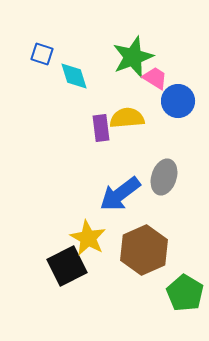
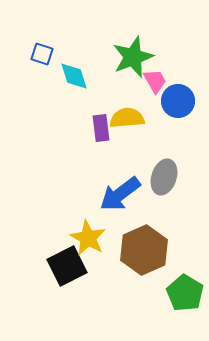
pink trapezoid: moved 3 px down; rotated 28 degrees clockwise
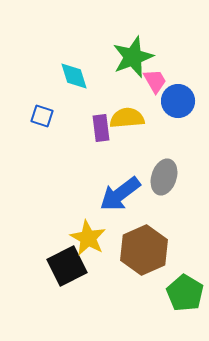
blue square: moved 62 px down
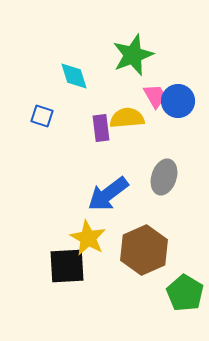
green star: moved 2 px up
pink trapezoid: moved 15 px down
blue arrow: moved 12 px left
black square: rotated 24 degrees clockwise
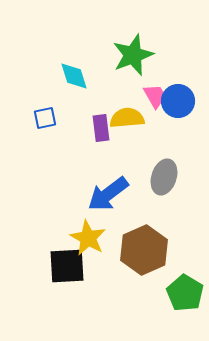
blue square: moved 3 px right, 2 px down; rotated 30 degrees counterclockwise
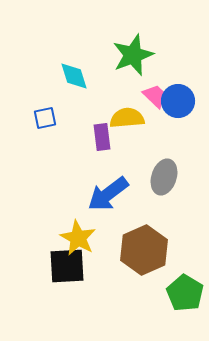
pink trapezoid: rotated 16 degrees counterclockwise
purple rectangle: moved 1 px right, 9 px down
yellow star: moved 10 px left
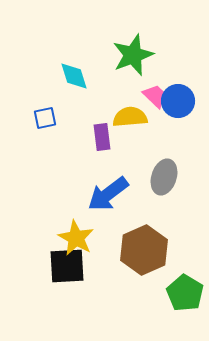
yellow semicircle: moved 3 px right, 1 px up
yellow star: moved 2 px left
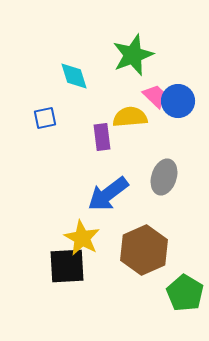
yellow star: moved 6 px right
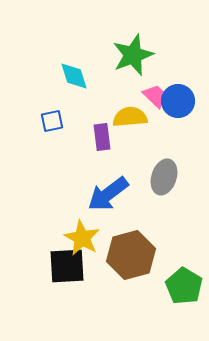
blue square: moved 7 px right, 3 px down
brown hexagon: moved 13 px left, 5 px down; rotated 9 degrees clockwise
green pentagon: moved 1 px left, 7 px up
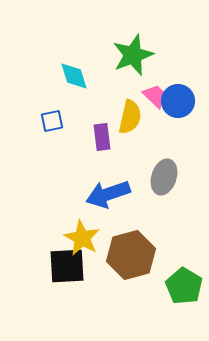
yellow semicircle: rotated 108 degrees clockwise
blue arrow: rotated 18 degrees clockwise
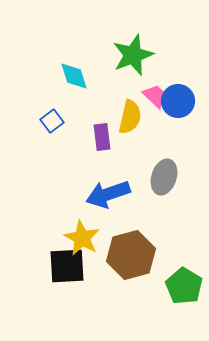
blue square: rotated 25 degrees counterclockwise
